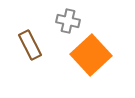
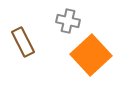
brown rectangle: moved 7 px left, 3 px up
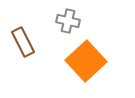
orange square: moved 5 px left, 6 px down
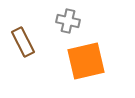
orange square: rotated 30 degrees clockwise
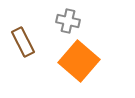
orange square: moved 7 px left; rotated 36 degrees counterclockwise
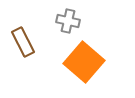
orange square: moved 5 px right, 1 px down
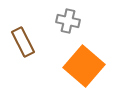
orange square: moved 4 px down
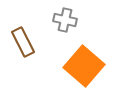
gray cross: moved 3 px left, 1 px up
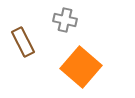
orange square: moved 3 px left, 1 px down
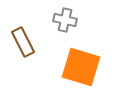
orange square: rotated 24 degrees counterclockwise
